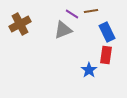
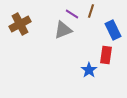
brown line: rotated 64 degrees counterclockwise
blue rectangle: moved 6 px right, 2 px up
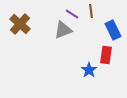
brown line: rotated 24 degrees counterclockwise
brown cross: rotated 20 degrees counterclockwise
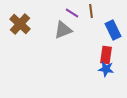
purple line: moved 1 px up
blue star: moved 17 px right, 1 px up; rotated 28 degrees counterclockwise
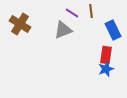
brown cross: rotated 10 degrees counterclockwise
blue star: rotated 28 degrees counterclockwise
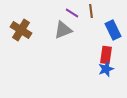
brown cross: moved 1 px right, 6 px down
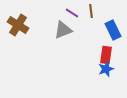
brown cross: moved 3 px left, 5 px up
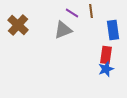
brown cross: rotated 10 degrees clockwise
blue rectangle: rotated 18 degrees clockwise
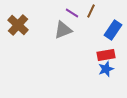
brown line: rotated 32 degrees clockwise
blue rectangle: rotated 42 degrees clockwise
red rectangle: rotated 72 degrees clockwise
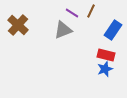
red rectangle: rotated 24 degrees clockwise
blue star: moved 1 px left
